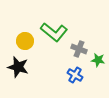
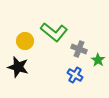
green star: rotated 24 degrees clockwise
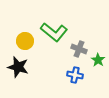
blue cross: rotated 21 degrees counterclockwise
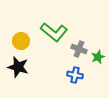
yellow circle: moved 4 px left
green star: moved 3 px up; rotated 16 degrees clockwise
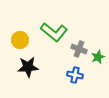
yellow circle: moved 1 px left, 1 px up
black star: moved 10 px right; rotated 20 degrees counterclockwise
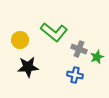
green star: moved 1 px left
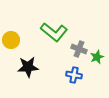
yellow circle: moved 9 px left
blue cross: moved 1 px left
